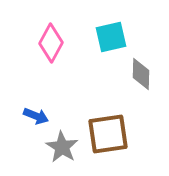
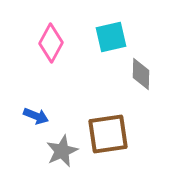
gray star: moved 4 px down; rotated 16 degrees clockwise
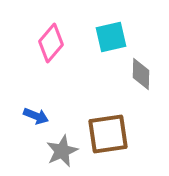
pink diamond: rotated 12 degrees clockwise
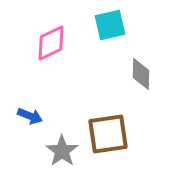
cyan square: moved 1 px left, 12 px up
pink diamond: rotated 24 degrees clockwise
blue arrow: moved 6 px left
gray star: rotated 12 degrees counterclockwise
